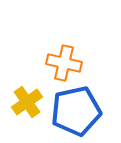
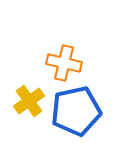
yellow cross: moved 2 px right, 1 px up
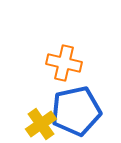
yellow cross: moved 12 px right, 23 px down
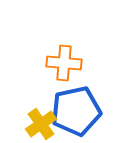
orange cross: rotated 8 degrees counterclockwise
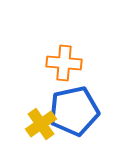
blue pentagon: moved 2 px left
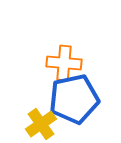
blue pentagon: moved 12 px up
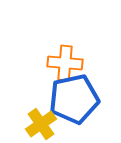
orange cross: moved 1 px right
